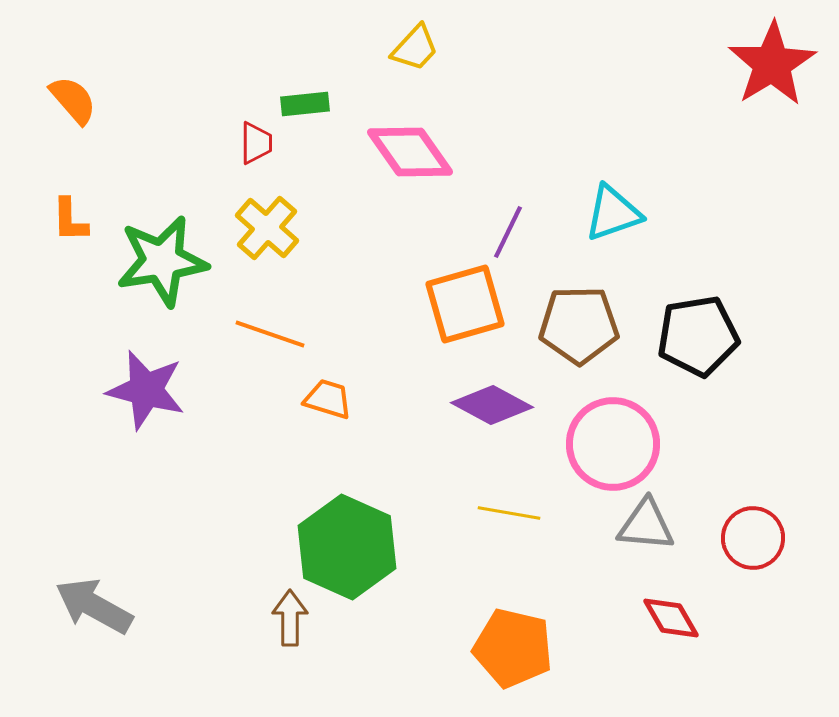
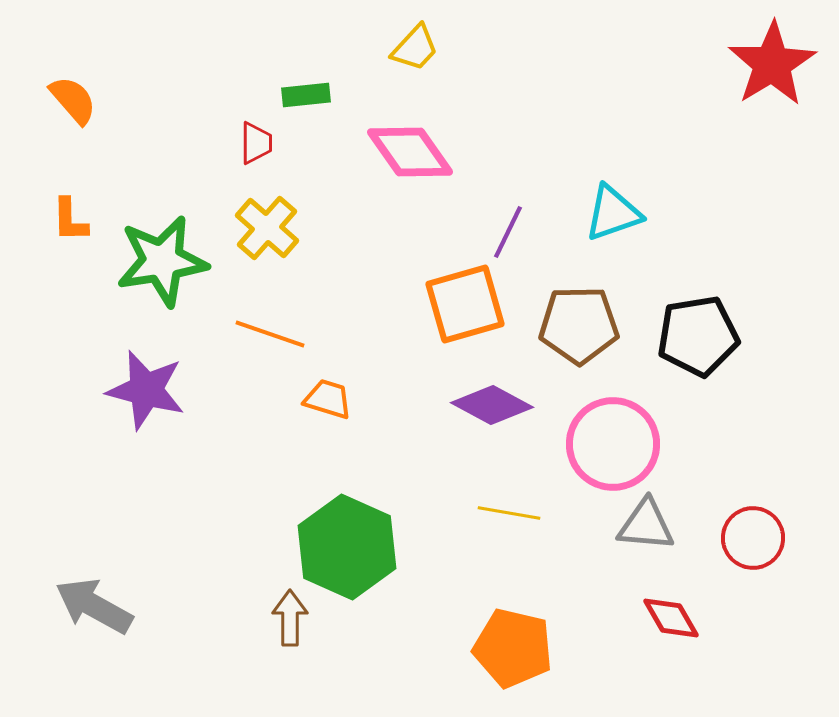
green rectangle: moved 1 px right, 9 px up
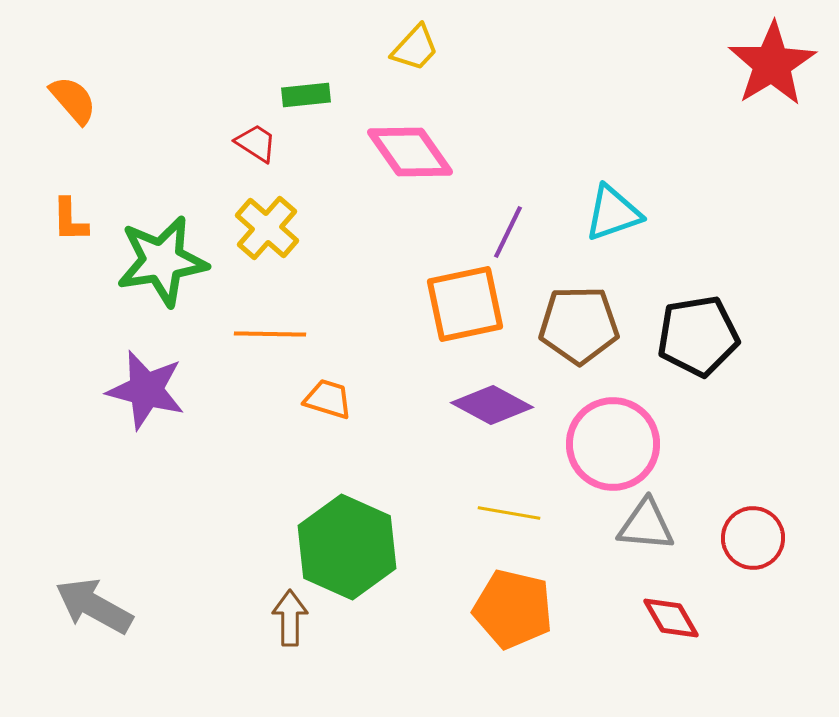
red trapezoid: rotated 57 degrees counterclockwise
orange square: rotated 4 degrees clockwise
orange line: rotated 18 degrees counterclockwise
orange pentagon: moved 39 px up
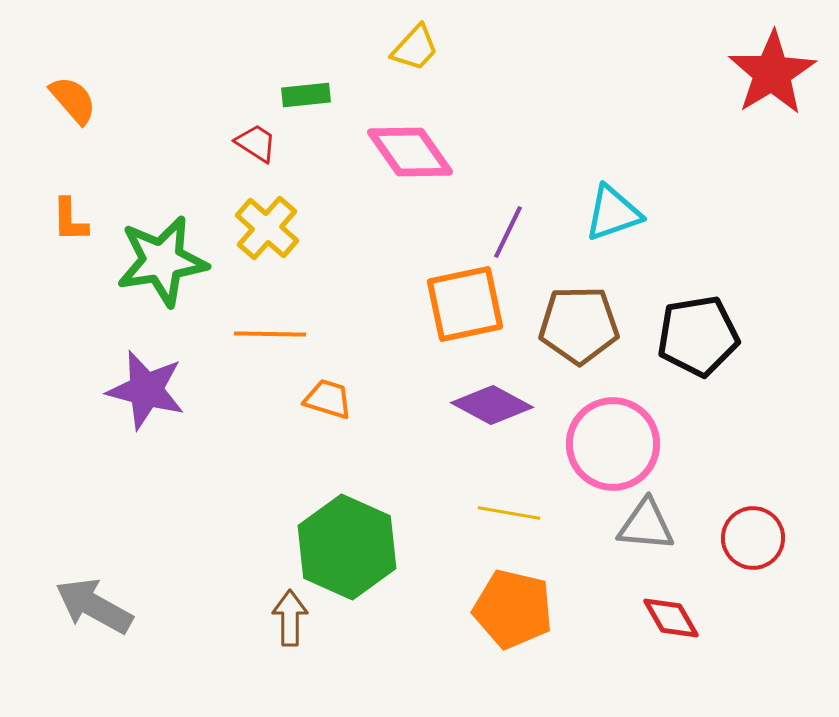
red star: moved 9 px down
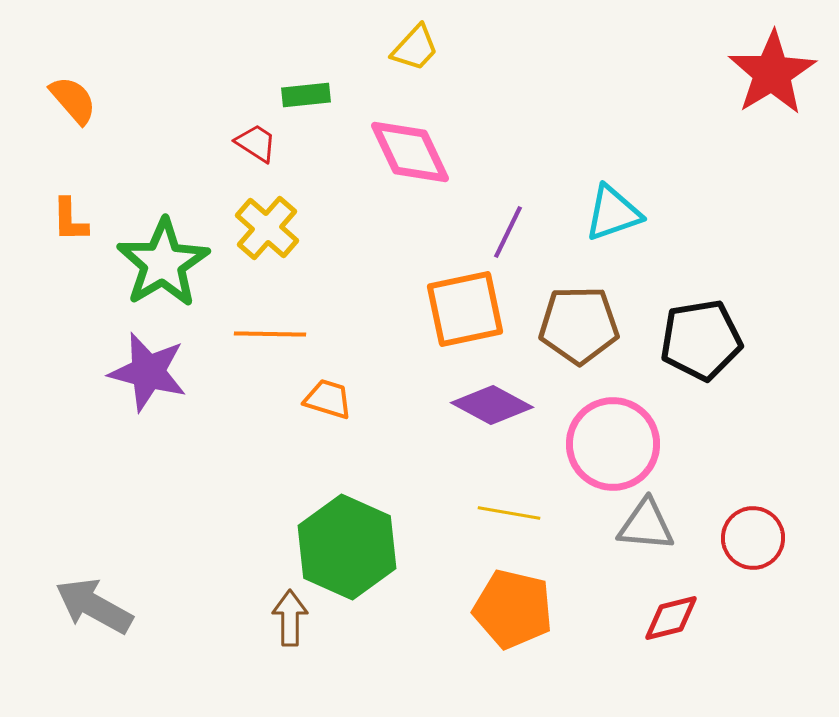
pink diamond: rotated 10 degrees clockwise
green star: moved 1 px right, 2 px down; rotated 22 degrees counterclockwise
orange square: moved 5 px down
black pentagon: moved 3 px right, 4 px down
purple star: moved 2 px right, 18 px up
red diamond: rotated 74 degrees counterclockwise
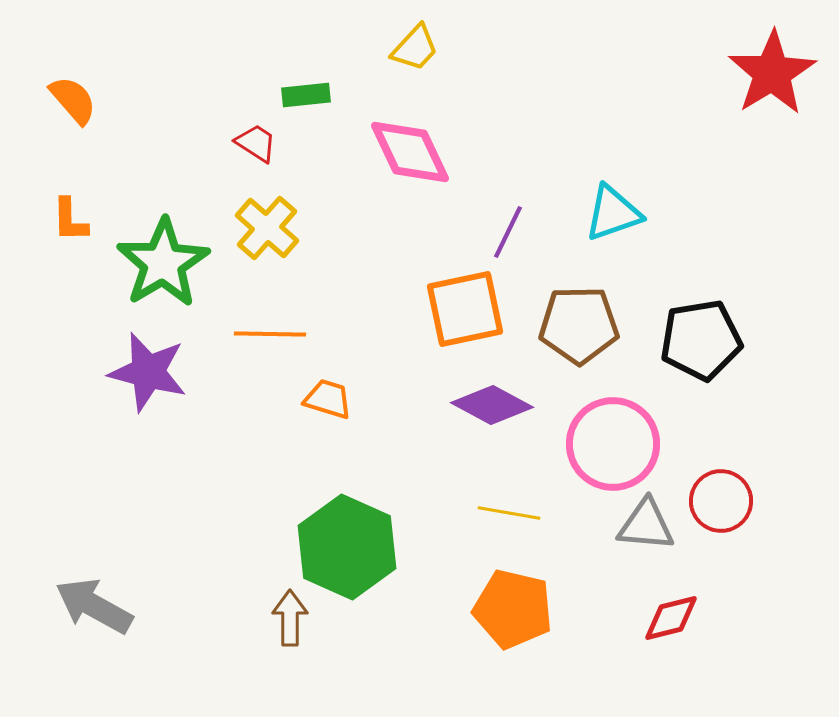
red circle: moved 32 px left, 37 px up
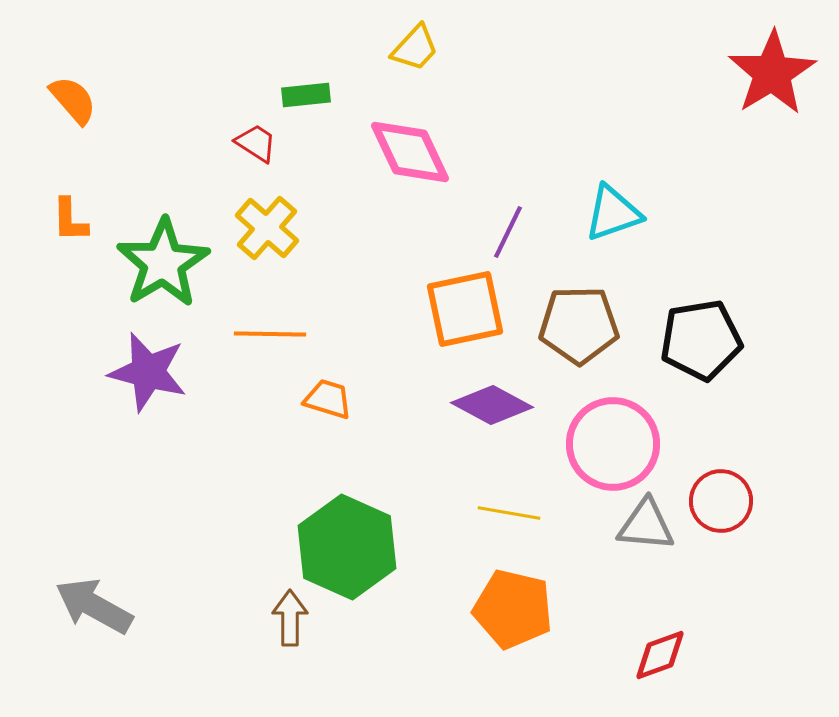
red diamond: moved 11 px left, 37 px down; rotated 6 degrees counterclockwise
